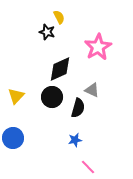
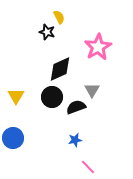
gray triangle: rotated 35 degrees clockwise
yellow triangle: rotated 12 degrees counterclockwise
black semicircle: moved 2 px left, 1 px up; rotated 126 degrees counterclockwise
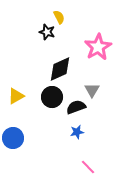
yellow triangle: rotated 30 degrees clockwise
blue star: moved 2 px right, 8 px up
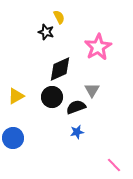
black star: moved 1 px left
pink line: moved 26 px right, 2 px up
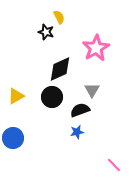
pink star: moved 2 px left, 1 px down
black semicircle: moved 4 px right, 3 px down
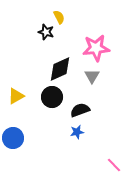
pink star: rotated 24 degrees clockwise
gray triangle: moved 14 px up
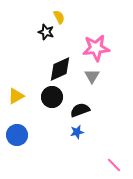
blue circle: moved 4 px right, 3 px up
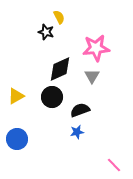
blue circle: moved 4 px down
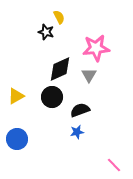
gray triangle: moved 3 px left, 1 px up
